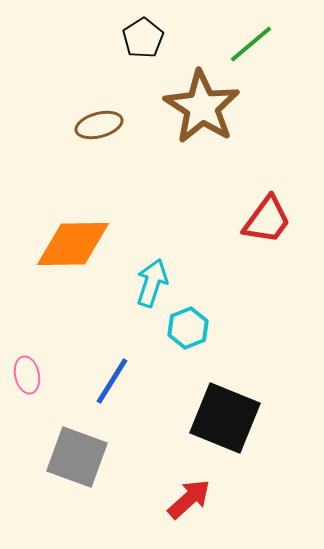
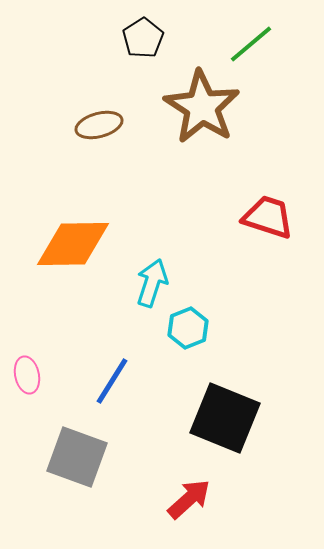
red trapezoid: moved 1 px right, 3 px up; rotated 108 degrees counterclockwise
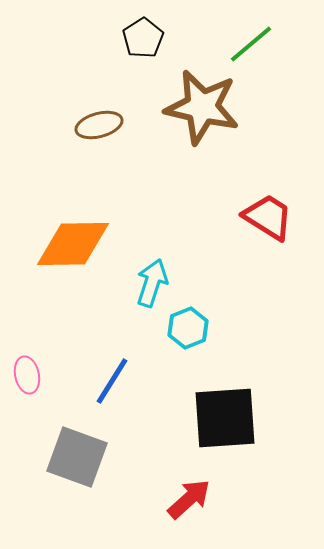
brown star: rotated 20 degrees counterclockwise
red trapezoid: rotated 14 degrees clockwise
black square: rotated 26 degrees counterclockwise
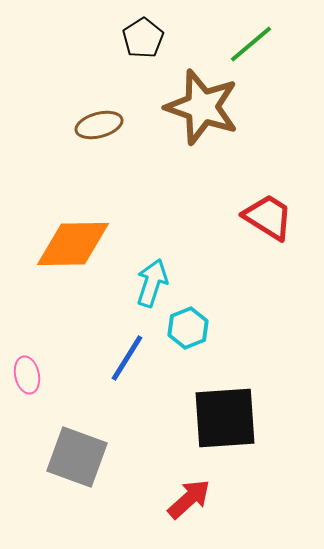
brown star: rotated 6 degrees clockwise
blue line: moved 15 px right, 23 px up
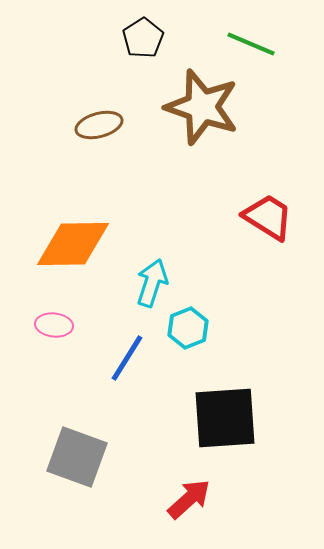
green line: rotated 63 degrees clockwise
pink ellipse: moved 27 px right, 50 px up; rotated 72 degrees counterclockwise
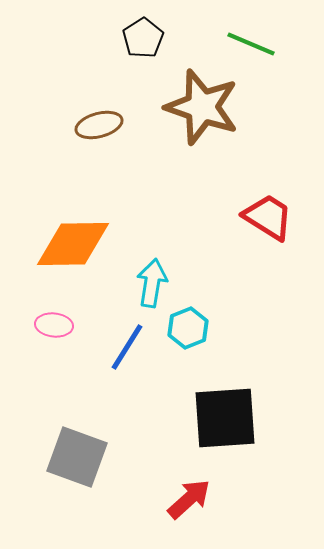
cyan arrow: rotated 9 degrees counterclockwise
blue line: moved 11 px up
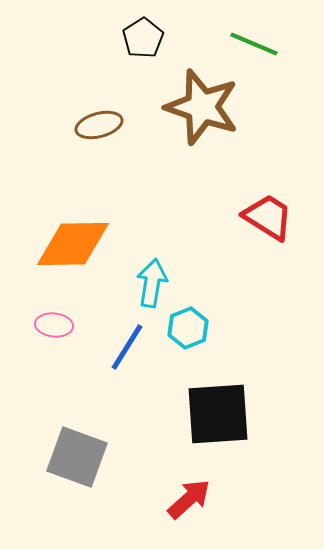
green line: moved 3 px right
black square: moved 7 px left, 4 px up
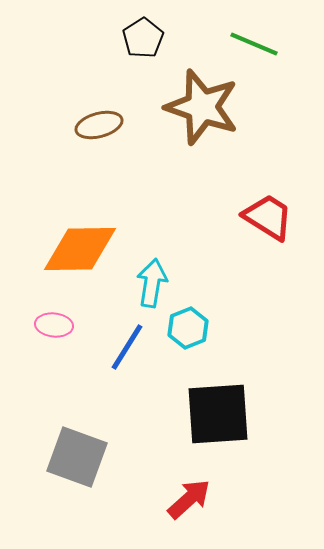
orange diamond: moved 7 px right, 5 px down
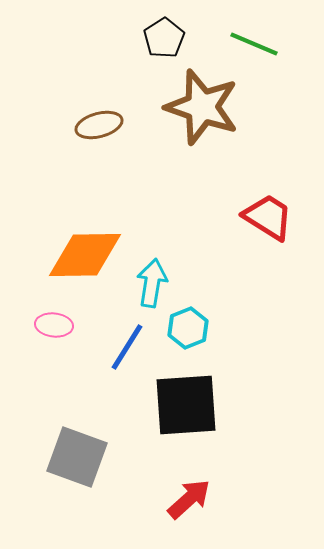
black pentagon: moved 21 px right
orange diamond: moved 5 px right, 6 px down
black square: moved 32 px left, 9 px up
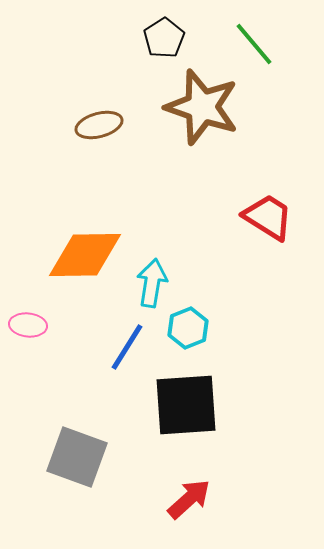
green line: rotated 27 degrees clockwise
pink ellipse: moved 26 px left
